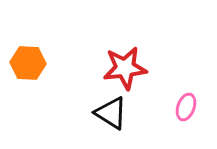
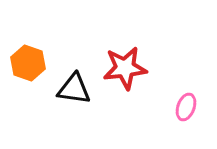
orange hexagon: rotated 16 degrees clockwise
black triangle: moved 37 px left, 24 px up; rotated 24 degrees counterclockwise
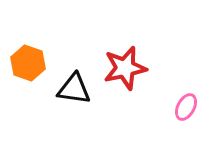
red star: rotated 6 degrees counterclockwise
pink ellipse: rotated 8 degrees clockwise
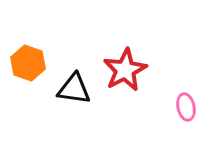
red star: moved 2 px down; rotated 15 degrees counterclockwise
pink ellipse: rotated 40 degrees counterclockwise
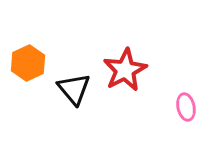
orange hexagon: rotated 16 degrees clockwise
black triangle: rotated 42 degrees clockwise
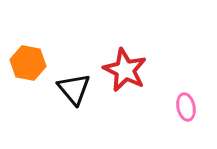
orange hexagon: rotated 24 degrees counterclockwise
red star: rotated 18 degrees counterclockwise
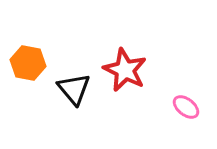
pink ellipse: rotated 40 degrees counterclockwise
